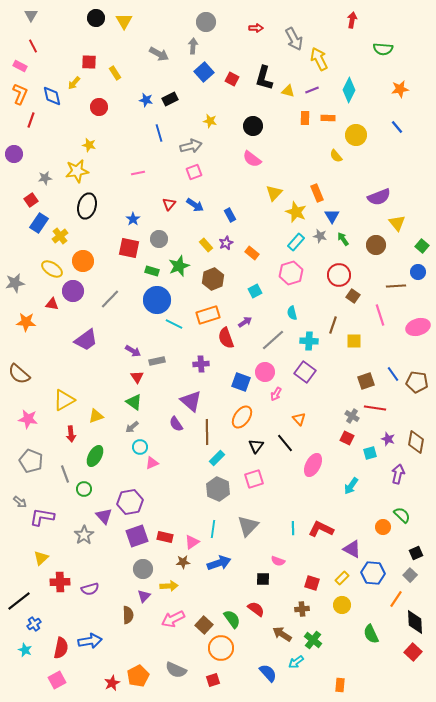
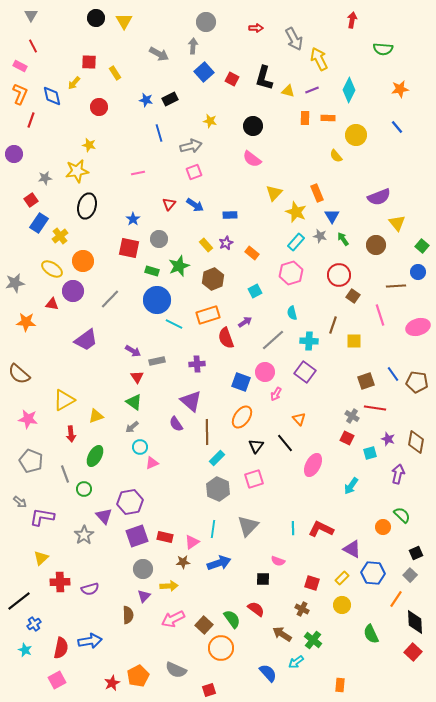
blue rectangle at (230, 215): rotated 64 degrees counterclockwise
purple cross at (201, 364): moved 4 px left
brown cross at (302, 609): rotated 32 degrees clockwise
red square at (213, 680): moved 4 px left, 10 px down
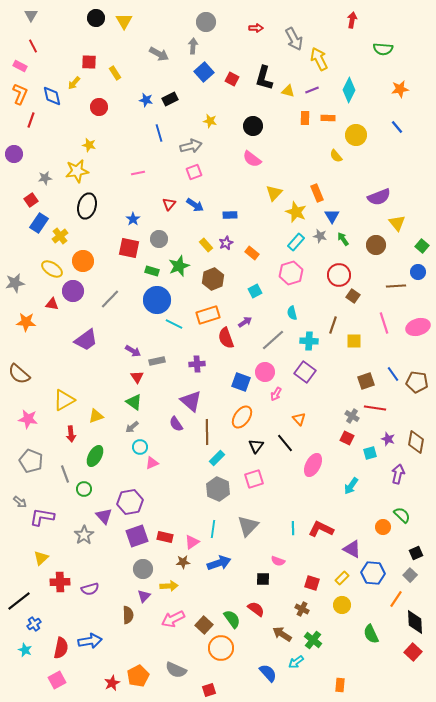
pink line at (380, 315): moved 4 px right, 8 px down
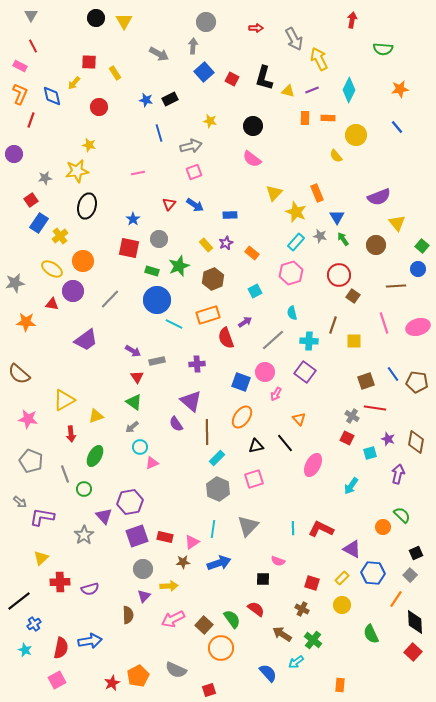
blue triangle at (332, 216): moved 5 px right, 1 px down
blue circle at (418, 272): moved 3 px up
black triangle at (256, 446): rotated 42 degrees clockwise
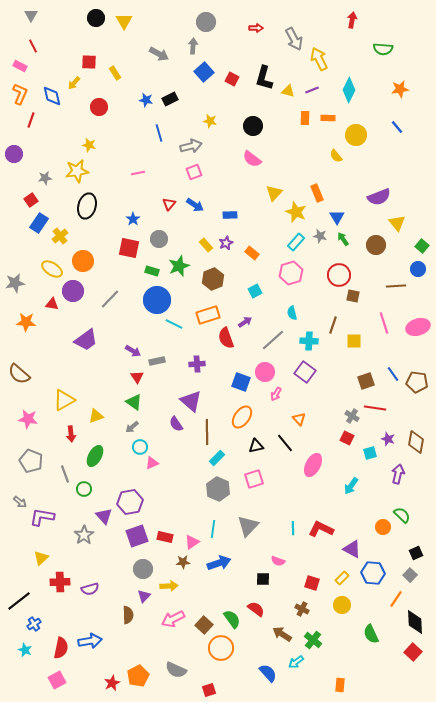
brown square at (353, 296): rotated 24 degrees counterclockwise
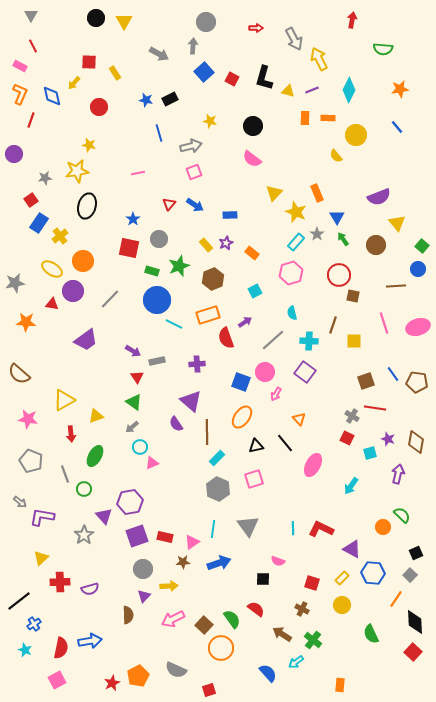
gray star at (320, 236): moved 3 px left, 2 px up; rotated 24 degrees clockwise
gray triangle at (248, 526): rotated 20 degrees counterclockwise
